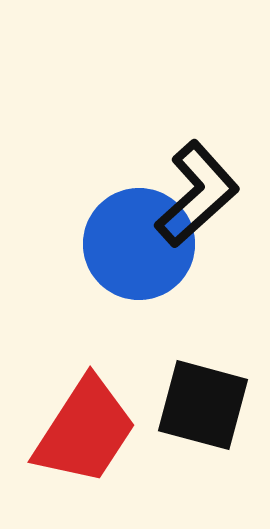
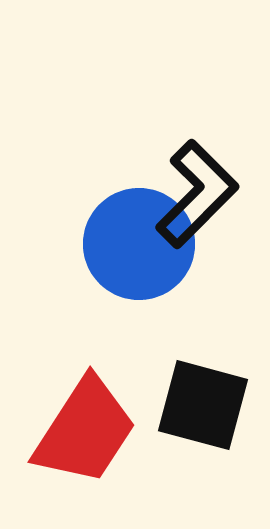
black L-shape: rotated 3 degrees counterclockwise
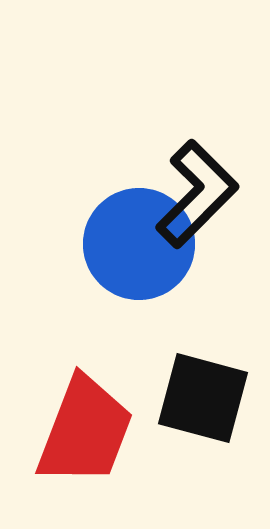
black square: moved 7 px up
red trapezoid: rotated 12 degrees counterclockwise
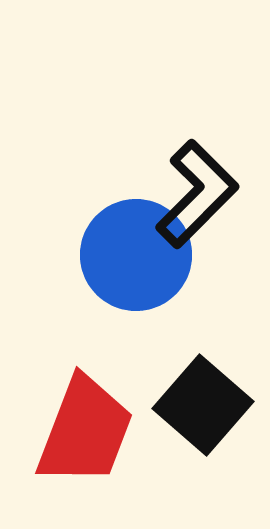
blue circle: moved 3 px left, 11 px down
black square: moved 7 px down; rotated 26 degrees clockwise
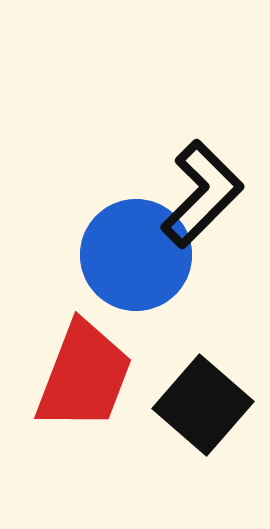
black L-shape: moved 5 px right
red trapezoid: moved 1 px left, 55 px up
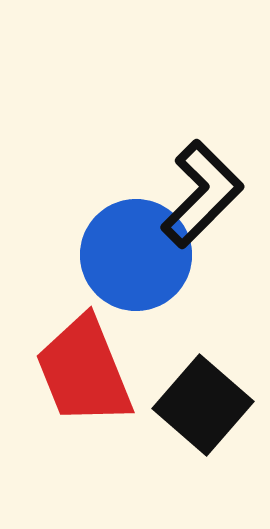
red trapezoid: moved 5 px up; rotated 137 degrees clockwise
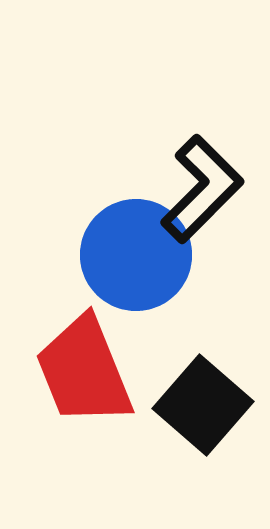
black L-shape: moved 5 px up
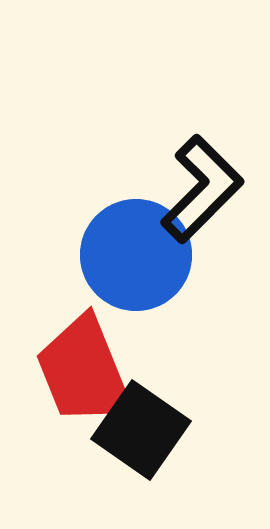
black square: moved 62 px left, 25 px down; rotated 6 degrees counterclockwise
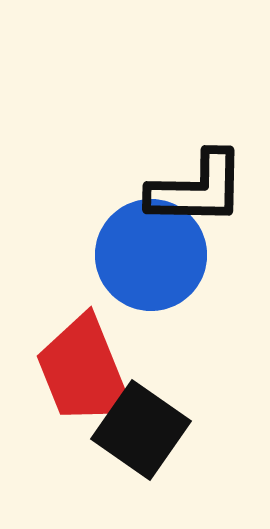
black L-shape: moved 5 px left; rotated 46 degrees clockwise
blue circle: moved 15 px right
